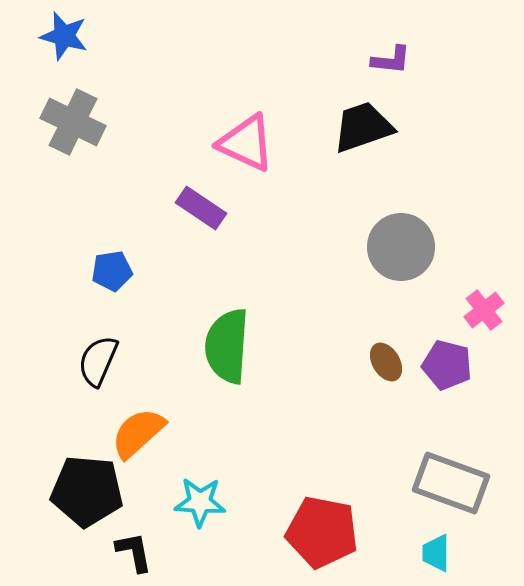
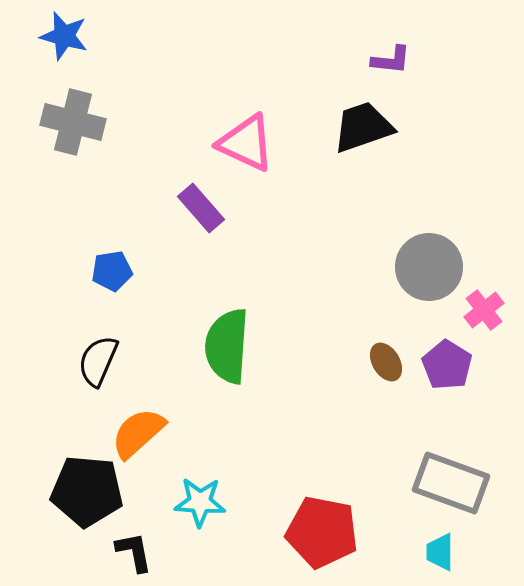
gray cross: rotated 12 degrees counterclockwise
purple rectangle: rotated 15 degrees clockwise
gray circle: moved 28 px right, 20 px down
purple pentagon: rotated 18 degrees clockwise
cyan trapezoid: moved 4 px right, 1 px up
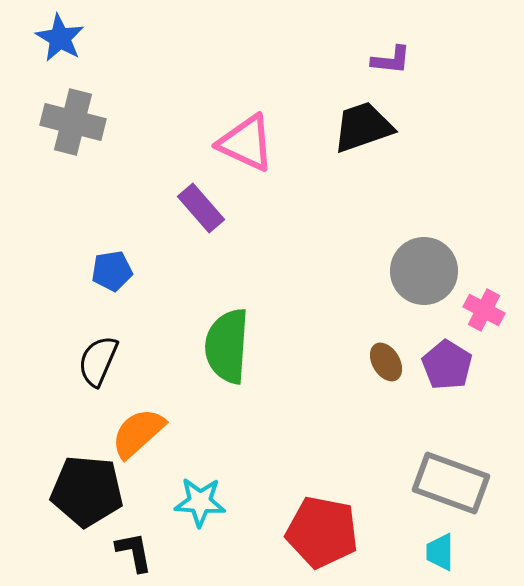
blue star: moved 4 px left, 2 px down; rotated 15 degrees clockwise
gray circle: moved 5 px left, 4 px down
pink cross: rotated 24 degrees counterclockwise
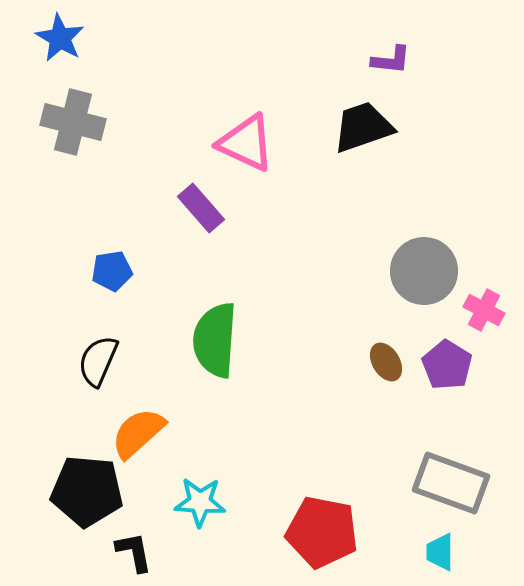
green semicircle: moved 12 px left, 6 px up
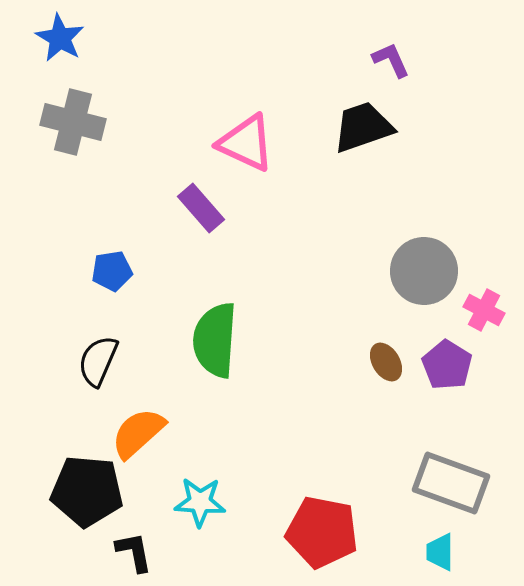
purple L-shape: rotated 120 degrees counterclockwise
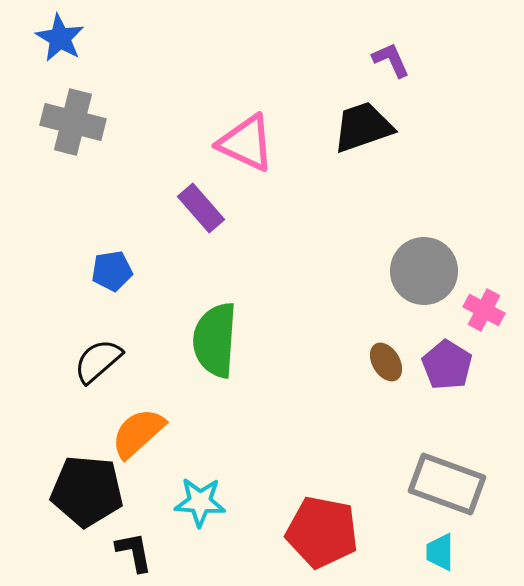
black semicircle: rotated 26 degrees clockwise
gray rectangle: moved 4 px left, 1 px down
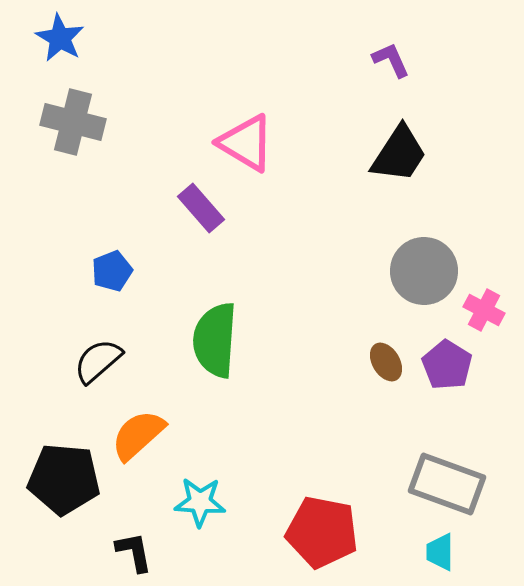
black trapezoid: moved 36 px right, 27 px down; rotated 142 degrees clockwise
pink triangle: rotated 6 degrees clockwise
blue pentagon: rotated 12 degrees counterclockwise
orange semicircle: moved 2 px down
black pentagon: moved 23 px left, 12 px up
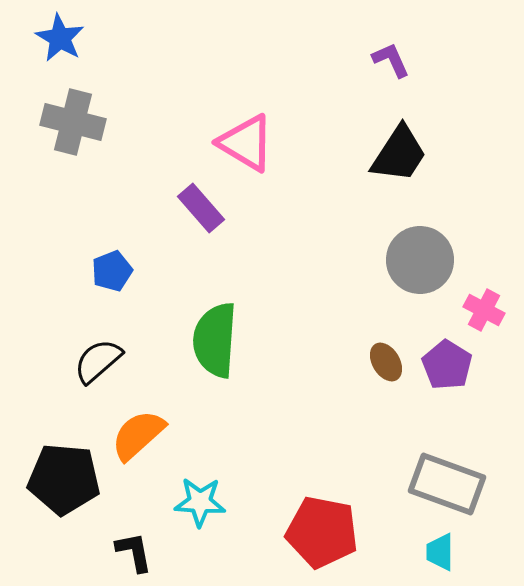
gray circle: moved 4 px left, 11 px up
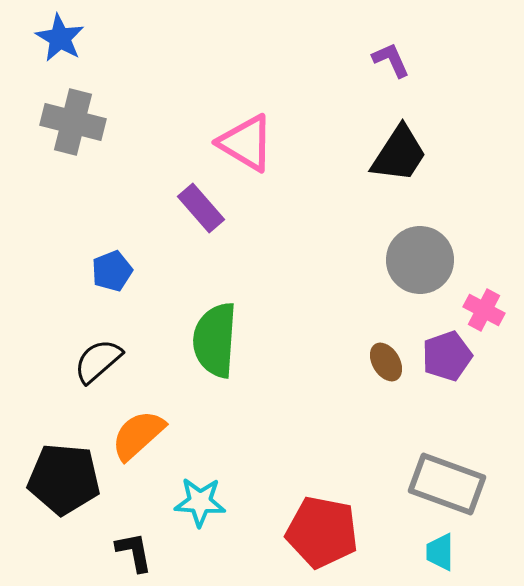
purple pentagon: moved 9 px up; rotated 21 degrees clockwise
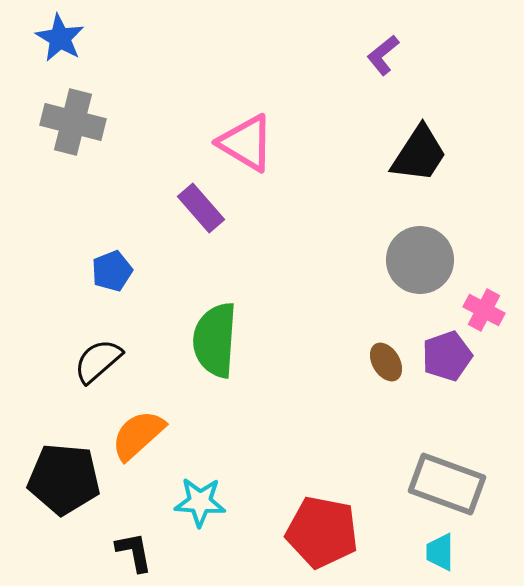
purple L-shape: moved 8 px left, 5 px up; rotated 105 degrees counterclockwise
black trapezoid: moved 20 px right
